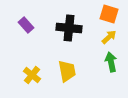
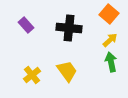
orange square: rotated 24 degrees clockwise
yellow arrow: moved 1 px right, 3 px down
yellow trapezoid: rotated 25 degrees counterclockwise
yellow cross: rotated 12 degrees clockwise
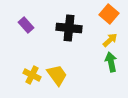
yellow trapezoid: moved 10 px left, 4 px down
yellow cross: rotated 24 degrees counterclockwise
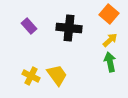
purple rectangle: moved 3 px right, 1 px down
green arrow: moved 1 px left
yellow cross: moved 1 px left, 1 px down
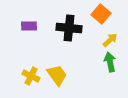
orange square: moved 8 px left
purple rectangle: rotated 49 degrees counterclockwise
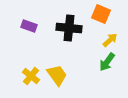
orange square: rotated 18 degrees counterclockwise
purple rectangle: rotated 21 degrees clockwise
green arrow: moved 3 px left; rotated 132 degrees counterclockwise
yellow cross: rotated 12 degrees clockwise
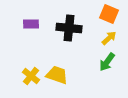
orange square: moved 8 px right
purple rectangle: moved 2 px right, 2 px up; rotated 21 degrees counterclockwise
yellow arrow: moved 1 px left, 2 px up
yellow trapezoid: rotated 35 degrees counterclockwise
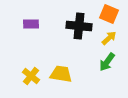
black cross: moved 10 px right, 2 px up
yellow trapezoid: moved 4 px right, 1 px up; rotated 10 degrees counterclockwise
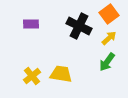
orange square: rotated 30 degrees clockwise
black cross: rotated 20 degrees clockwise
yellow cross: moved 1 px right; rotated 12 degrees clockwise
